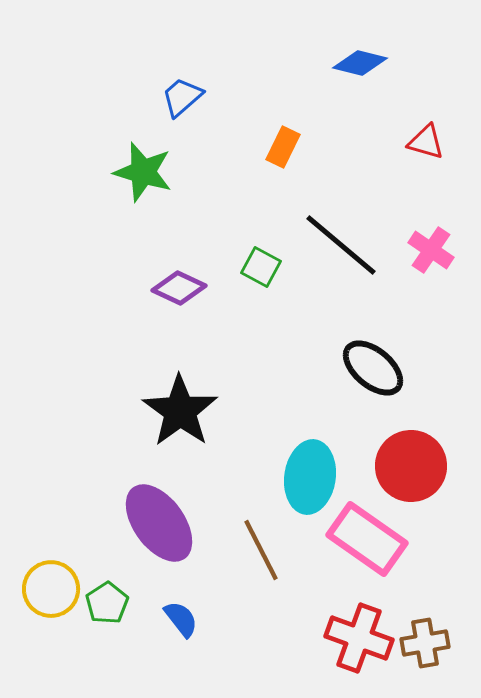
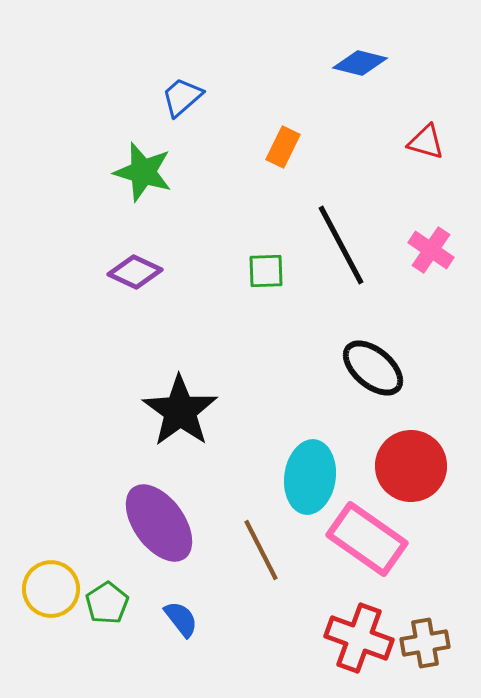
black line: rotated 22 degrees clockwise
green square: moved 5 px right, 4 px down; rotated 30 degrees counterclockwise
purple diamond: moved 44 px left, 16 px up
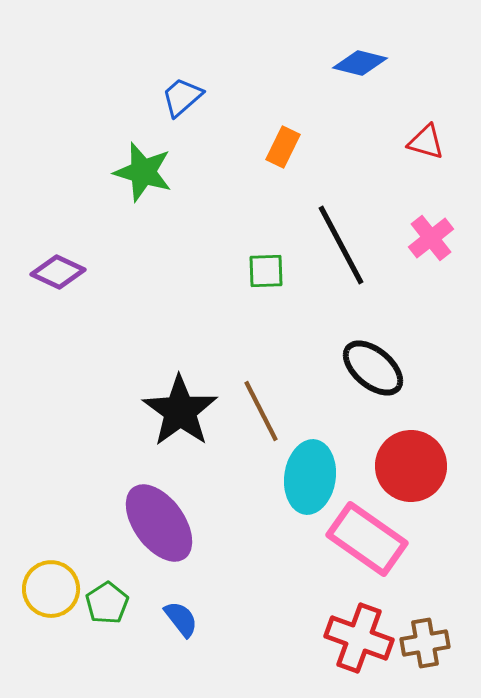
pink cross: moved 12 px up; rotated 18 degrees clockwise
purple diamond: moved 77 px left
brown line: moved 139 px up
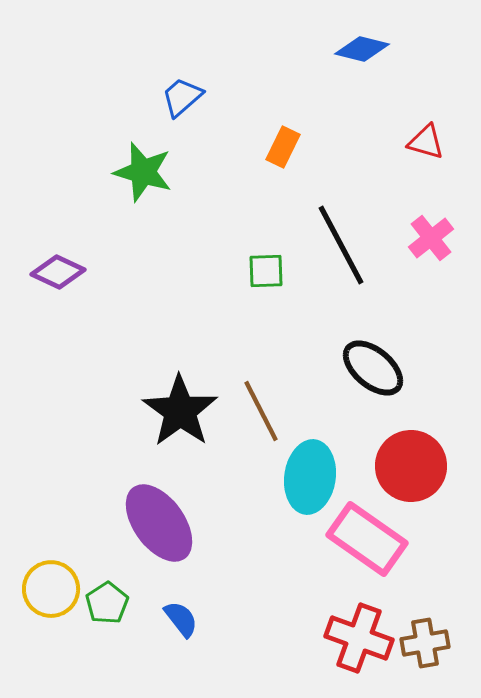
blue diamond: moved 2 px right, 14 px up
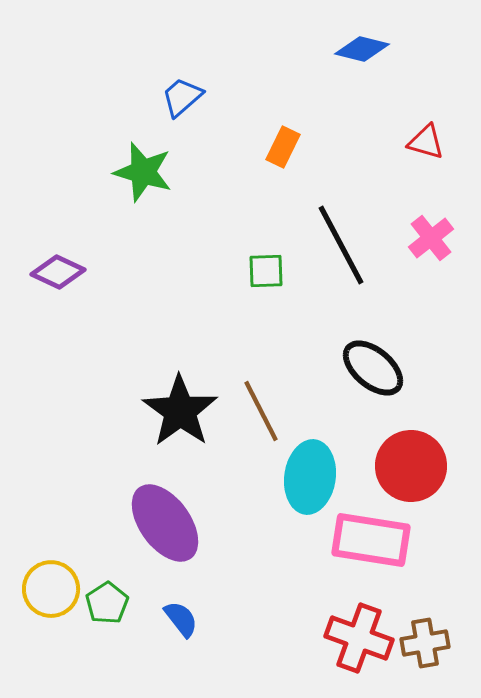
purple ellipse: moved 6 px right
pink rectangle: moved 4 px right, 1 px down; rotated 26 degrees counterclockwise
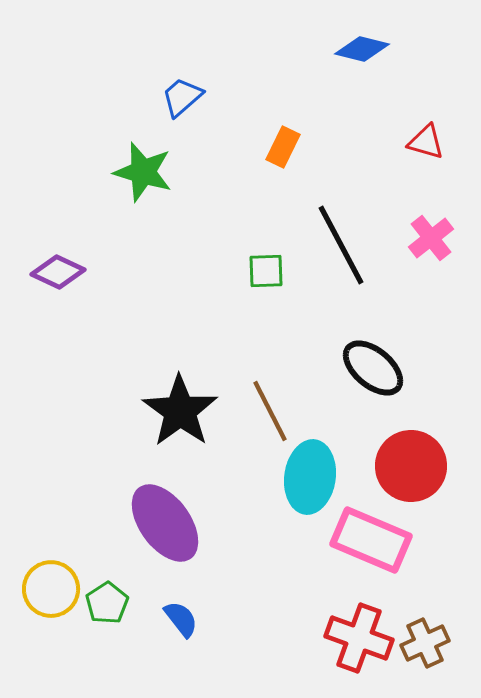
brown line: moved 9 px right
pink rectangle: rotated 14 degrees clockwise
brown cross: rotated 15 degrees counterclockwise
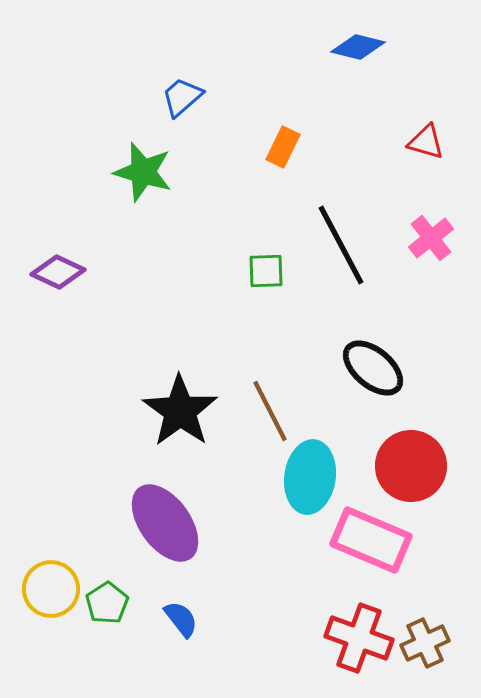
blue diamond: moved 4 px left, 2 px up
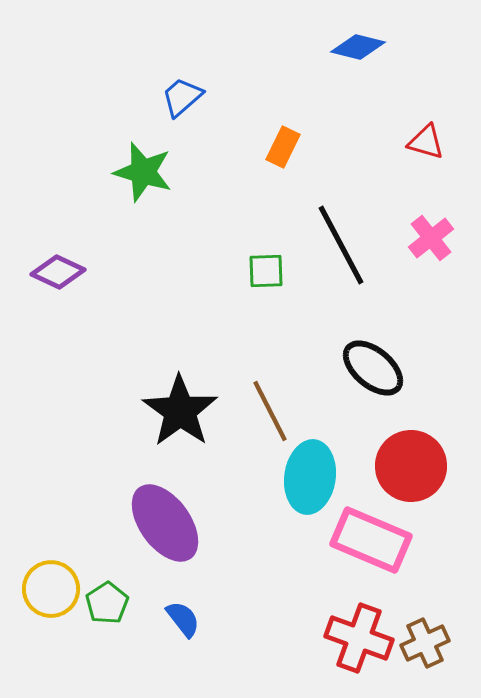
blue semicircle: moved 2 px right
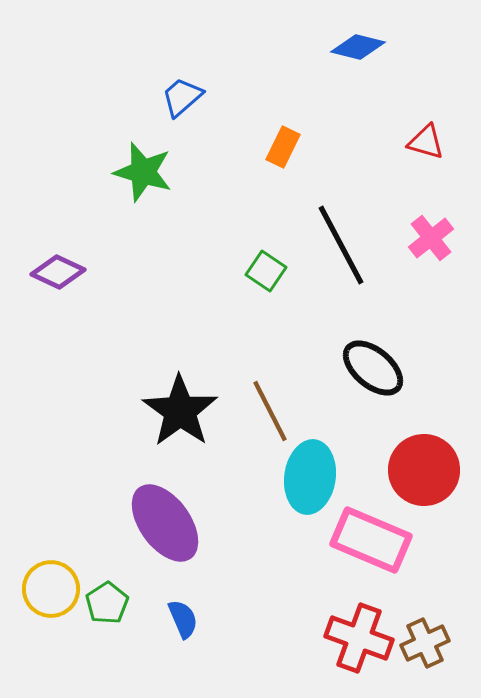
green square: rotated 36 degrees clockwise
red circle: moved 13 px right, 4 px down
blue semicircle: rotated 15 degrees clockwise
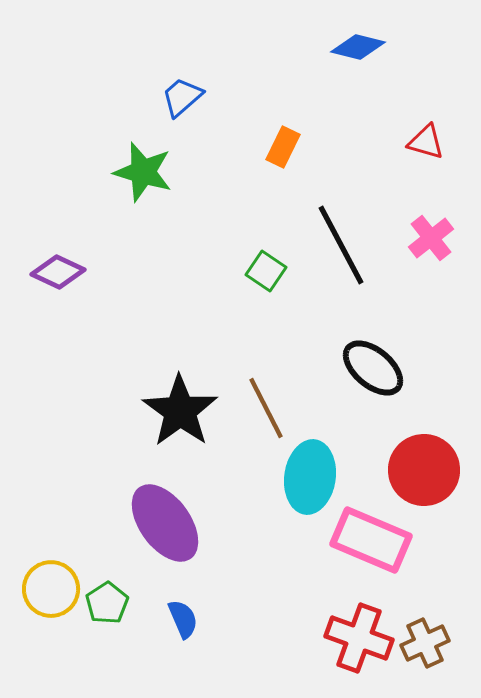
brown line: moved 4 px left, 3 px up
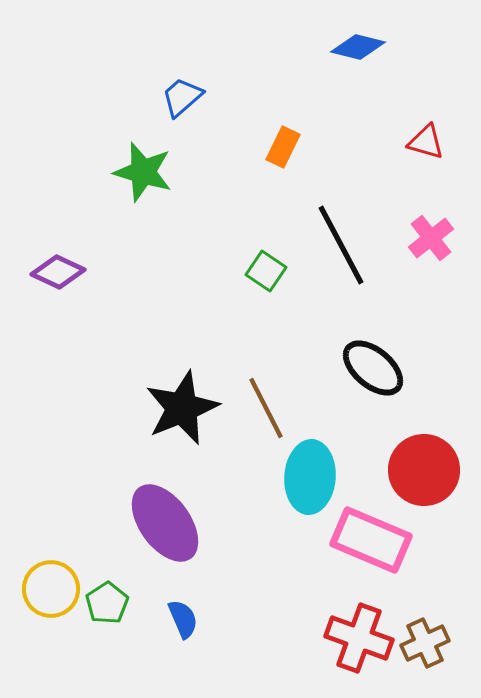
black star: moved 2 px right, 3 px up; rotated 14 degrees clockwise
cyan ellipse: rotated 4 degrees counterclockwise
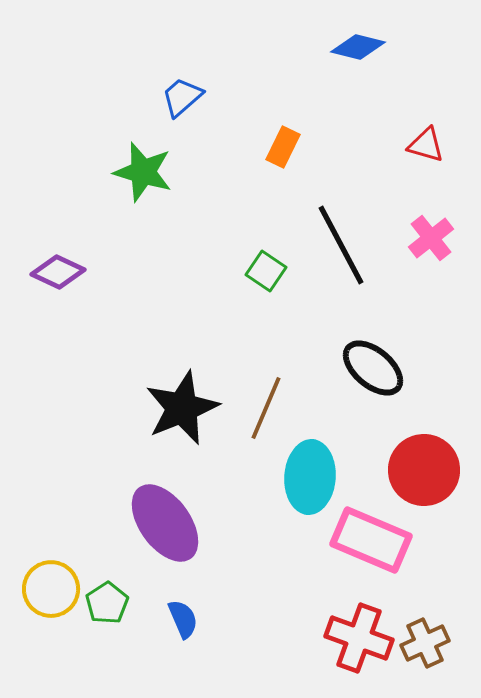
red triangle: moved 3 px down
brown line: rotated 50 degrees clockwise
